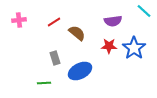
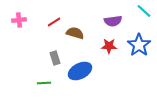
brown semicircle: moved 2 px left; rotated 24 degrees counterclockwise
blue star: moved 5 px right, 3 px up
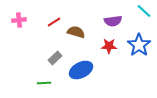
brown semicircle: moved 1 px right, 1 px up
gray rectangle: rotated 64 degrees clockwise
blue ellipse: moved 1 px right, 1 px up
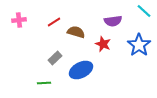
red star: moved 6 px left, 2 px up; rotated 21 degrees clockwise
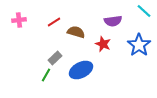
green line: moved 2 px right, 8 px up; rotated 56 degrees counterclockwise
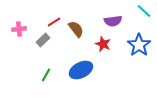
pink cross: moved 9 px down
brown semicircle: moved 3 px up; rotated 36 degrees clockwise
gray rectangle: moved 12 px left, 18 px up
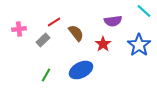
brown semicircle: moved 4 px down
red star: rotated 14 degrees clockwise
